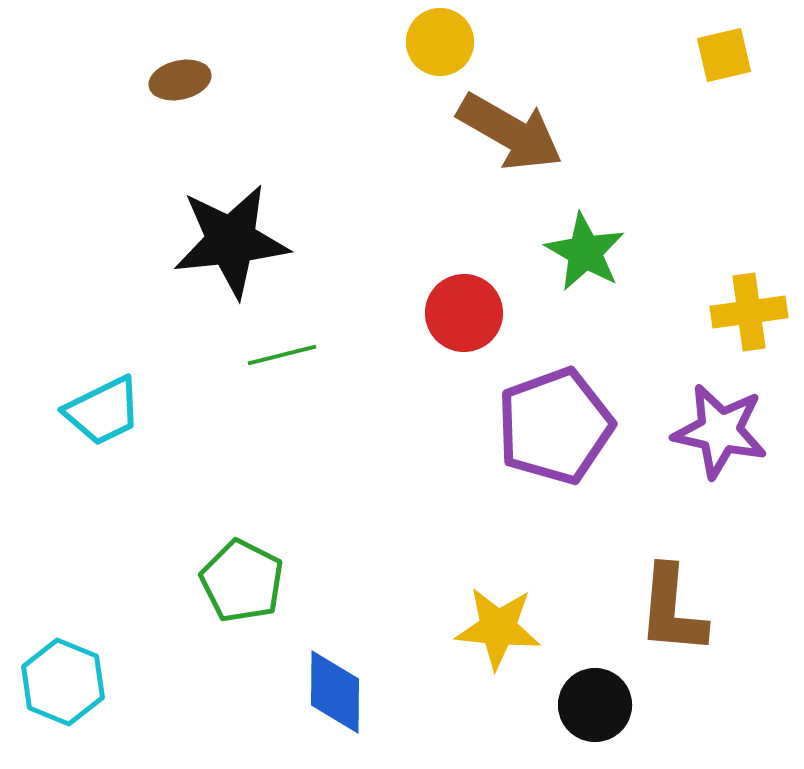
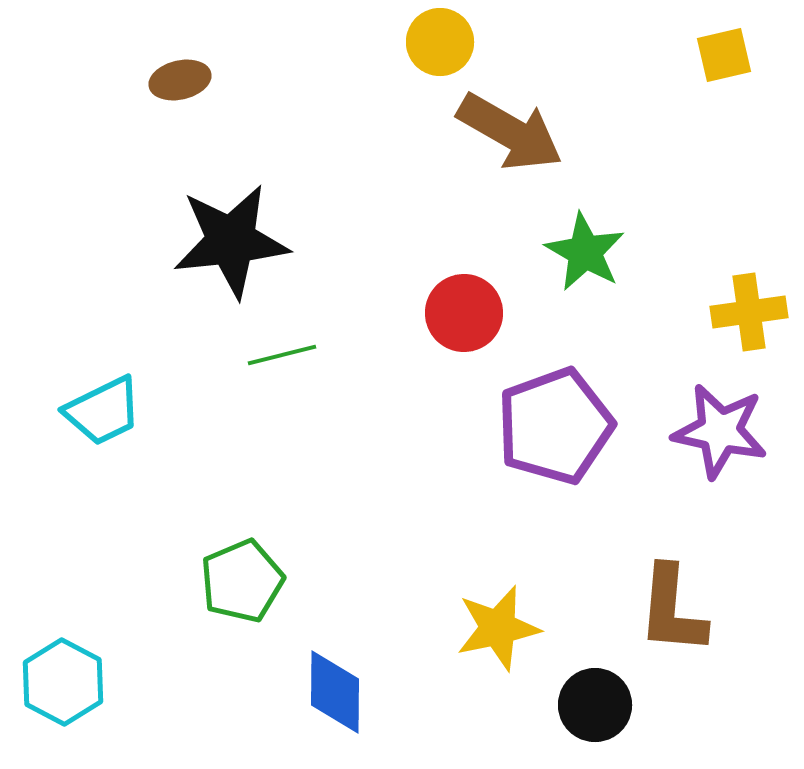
green pentagon: rotated 22 degrees clockwise
yellow star: rotated 18 degrees counterclockwise
cyan hexagon: rotated 6 degrees clockwise
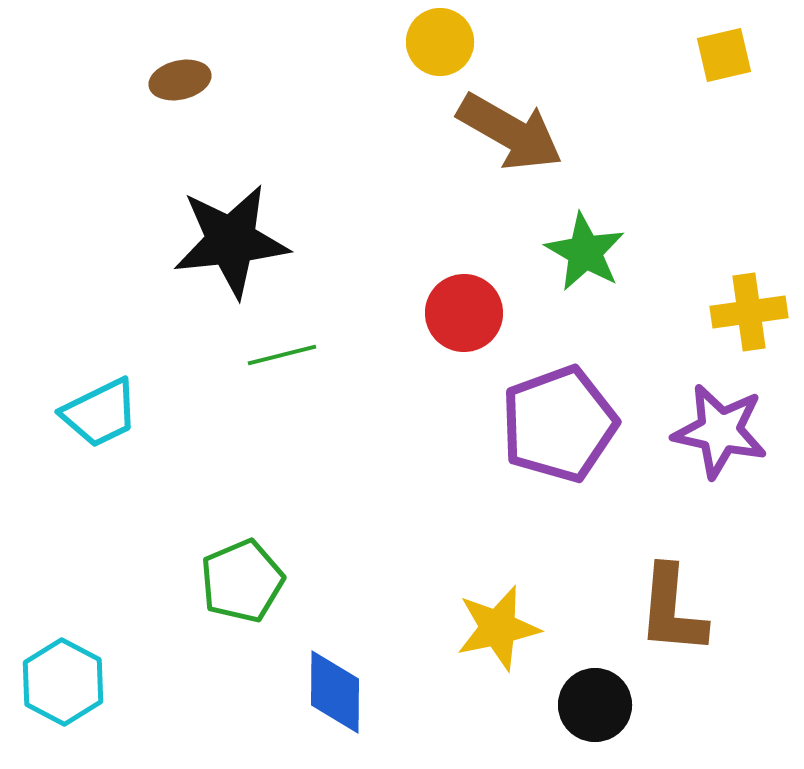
cyan trapezoid: moved 3 px left, 2 px down
purple pentagon: moved 4 px right, 2 px up
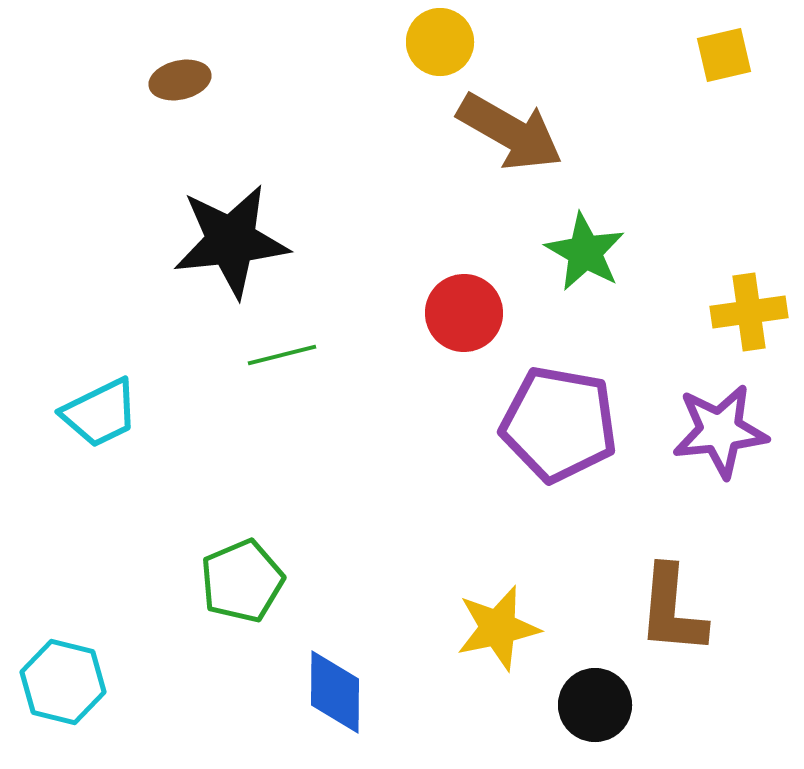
purple pentagon: rotated 30 degrees clockwise
purple star: rotated 18 degrees counterclockwise
cyan hexagon: rotated 14 degrees counterclockwise
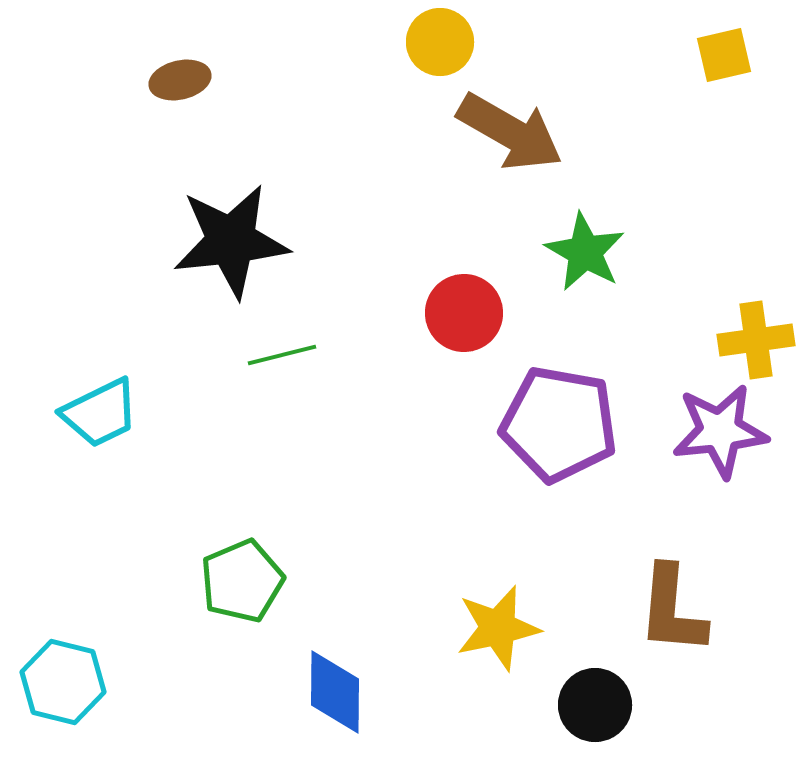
yellow cross: moved 7 px right, 28 px down
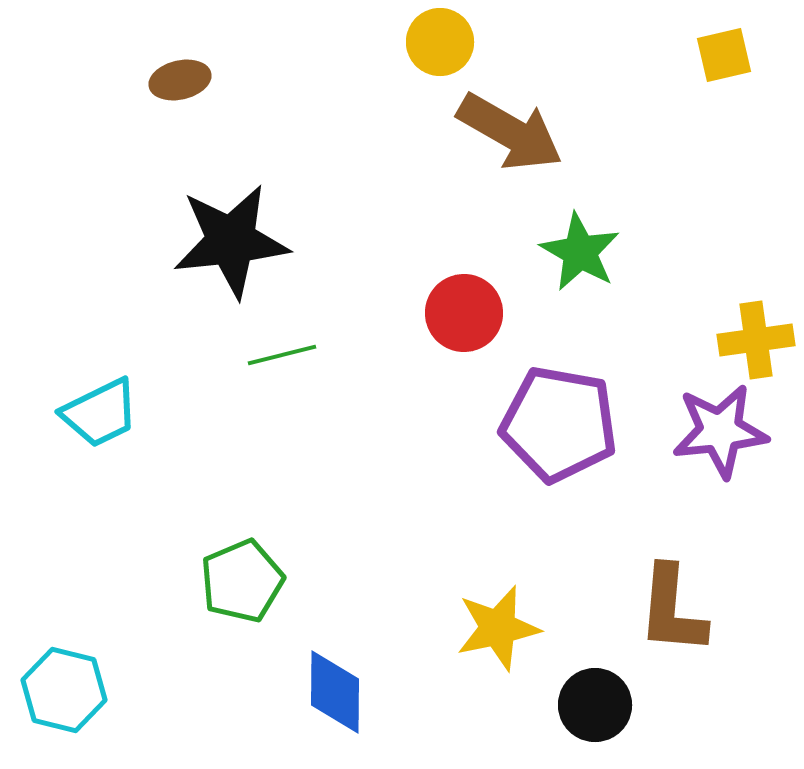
green star: moved 5 px left
cyan hexagon: moved 1 px right, 8 px down
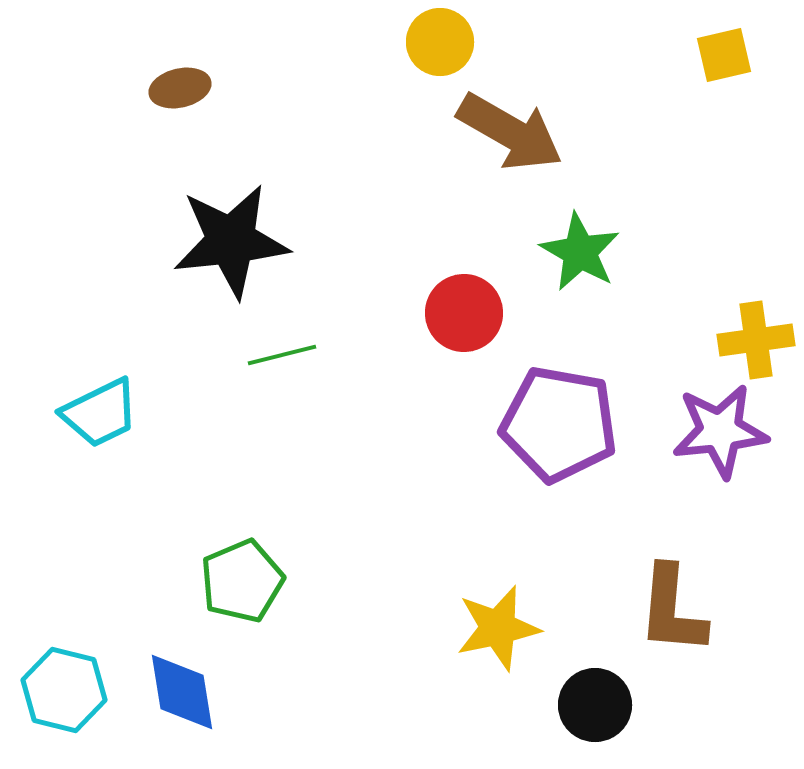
brown ellipse: moved 8 px down
blue diamond: moved 153 px left; rotated 10 degrees counterclockwise
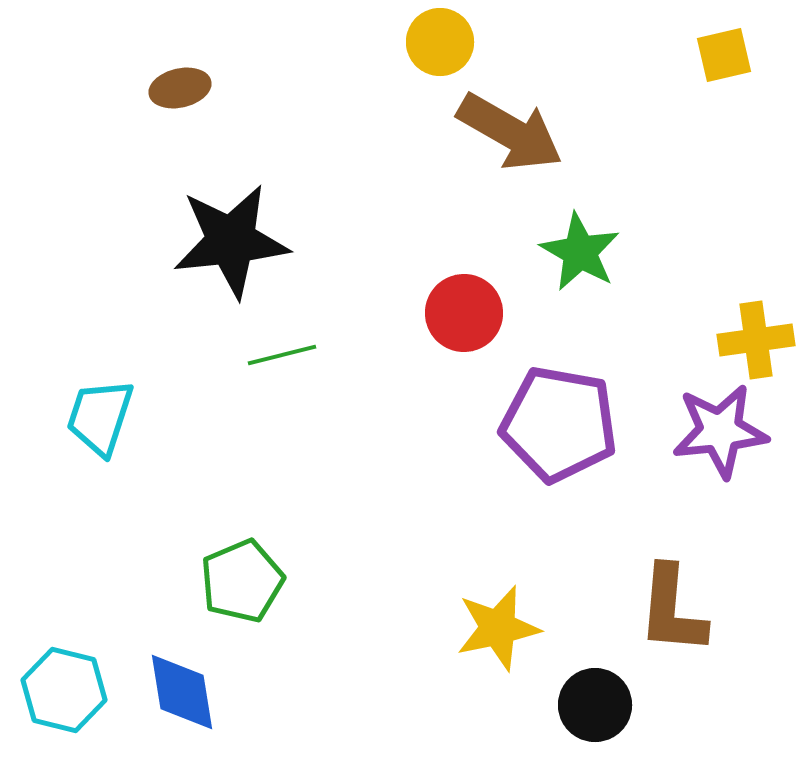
cyan trapezoid: moved 4 px down; rotated 134 degrees clockwise
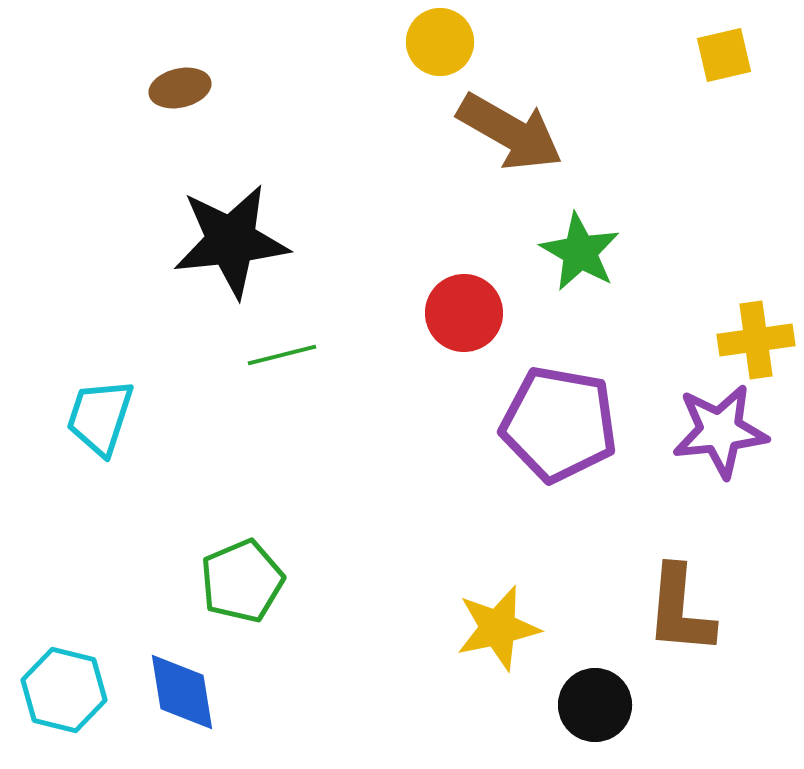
brown L-shape: moved 8 px right
